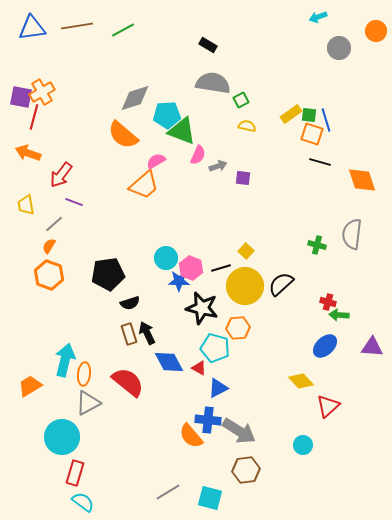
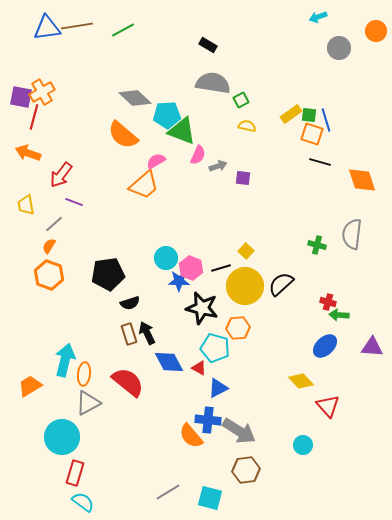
blue triangle at (32, 28): moved 15 px right
gray diamond at (135, 98): rotated 60 degrees clockwise
red triangle at (328, 406): rotated 30 degrees counterclockwise
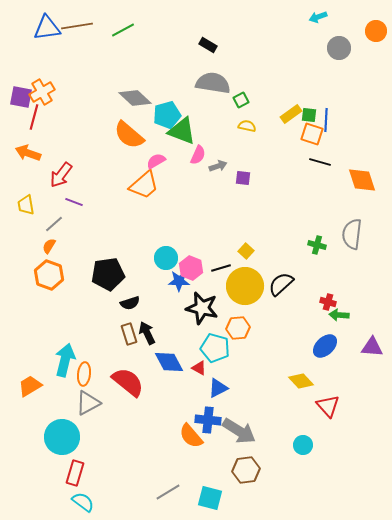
cyan pentagon at (167, 115): rotated 12 degrees counterclockwise
blue line at (326, 120): rotated 20 degrees clockwise
orange semicircle at (123, 135): moved 6 px right
